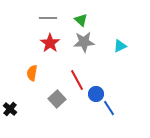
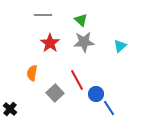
gray line: moved 5 px left, 3 px up
cyan triangle: rotated 16 degrees counterclockwise
gray square: moved 2 px left, 6 px up
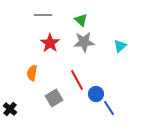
gray square: moved 1 px left, 5 px down; rotated 12 degrees clockwise
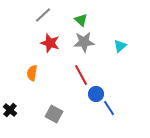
gray line: rotated 42 degrees counterclockwise
red star: rotated 18 degrees counterclockwise
red line: moved 4 px right, 5 px up
gray square: moved 16 px down; rotated 30 degrees counterclockwise
black cross: moved 1 px down
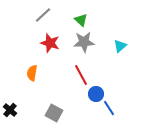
gray square: moved 1 px up
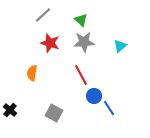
blue circle: moved 2 px left, 2 px down
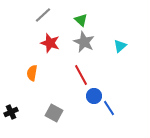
gray star: rotated 30 degrees clockwise
black cross: moved 1 px right, 2 px down; rotated 24 degrees clockwise
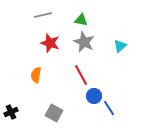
gray line: rotated 30 degrees clockwise
green triangle: rotated 32 degrees counterclockwise
orange semicircle: moved 4 px right, 2 px down
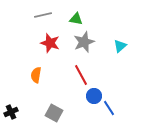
green triangle: moved 5 px left, 1 px up
gray star: rotated 25 degrees clockwise
